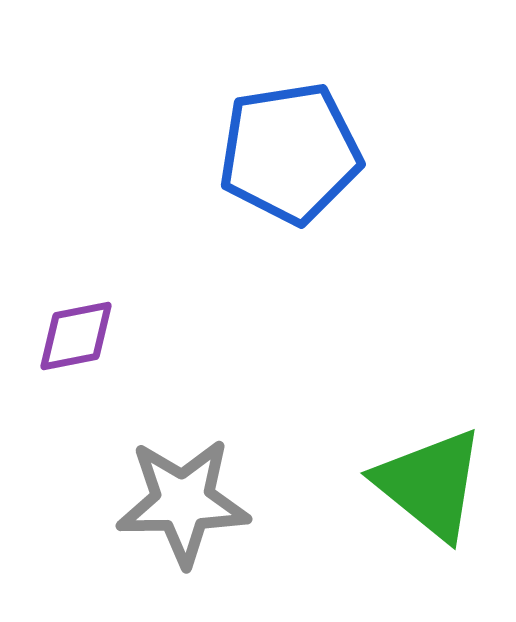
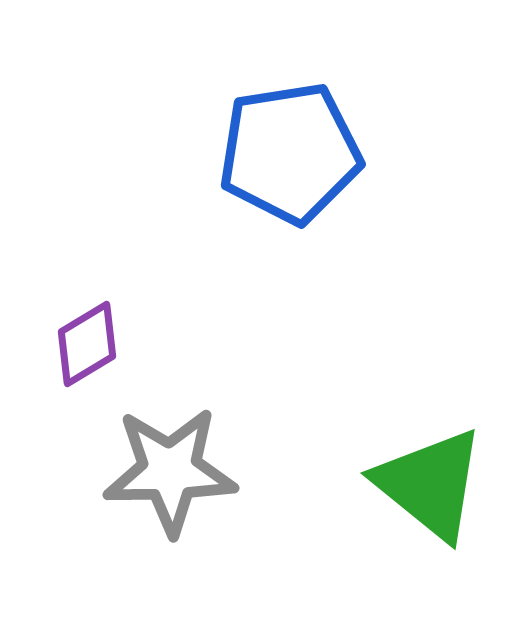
purple diamond: moved 11 px right, 8 px down; rotated 20 degrees counterclockwise
gray star: moved 13 px left, 31 px up
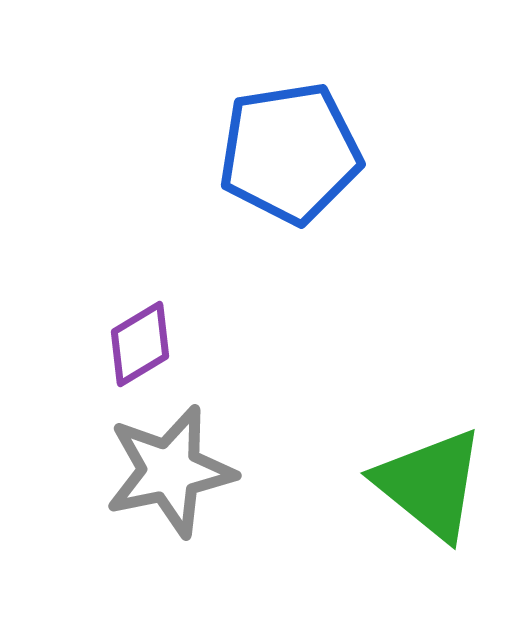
purple diamond: moved 53 px right
gray star: rotated 11 degrees counterclockwise
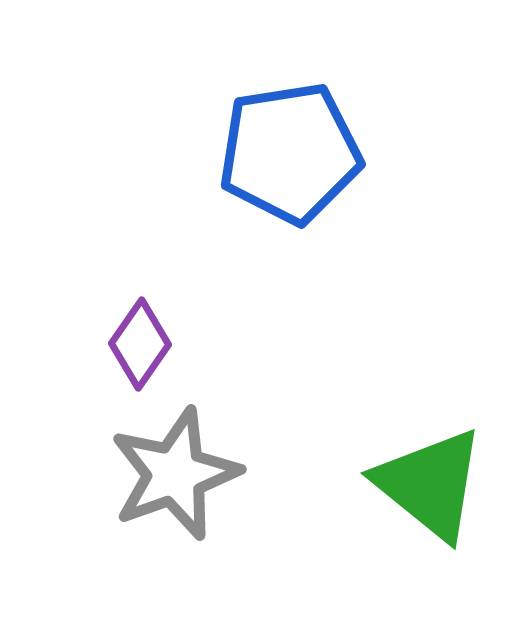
purple diamond: rotated 24 degrees counterclockwise
gray star: moved 5 px right, 3 px down; rotated 8 degrees counterclockwise
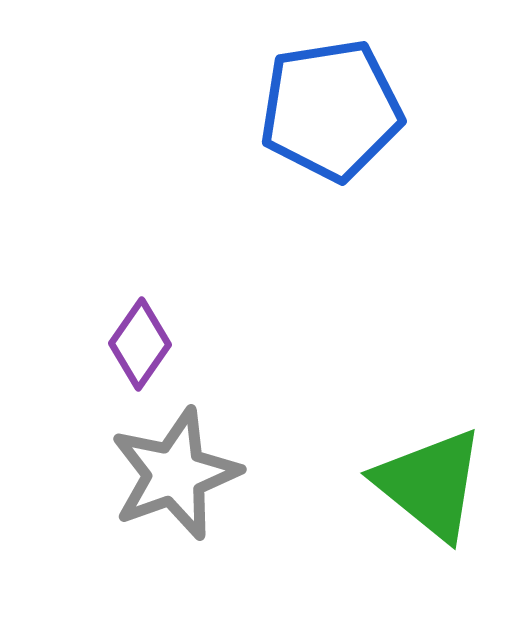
blue pentagon: moved 41 px right, 43 px up
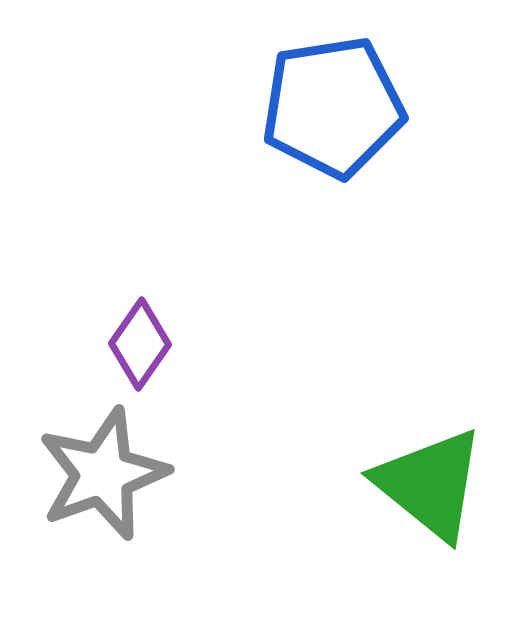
blue pentagon: moved 2 px right, 3 px up
gray star: moved 72 px left
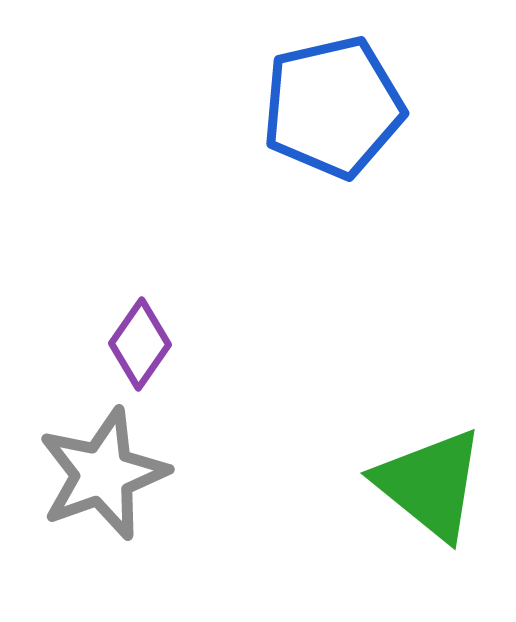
blue pentagon: rotated 4 degrees counterclockwise
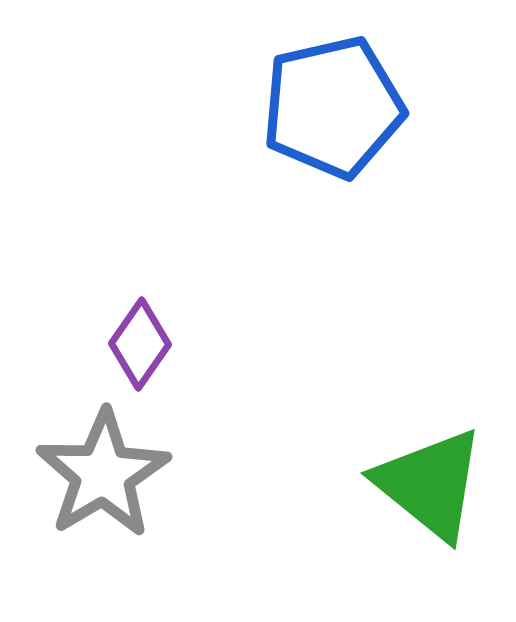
gray star: rotated 11 degrees counterclockwise
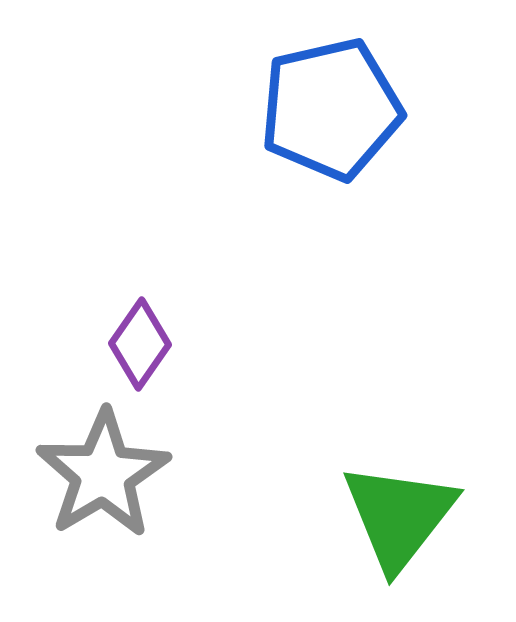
blue pentagon: moved 2 px left, 2 px down
green triangle: moved 31 px left, 32 px down; rotated 29 degrees clockwise
